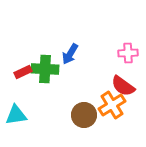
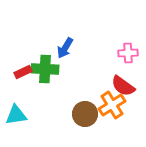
blue arrow: moved 5 px left, 6 px up
brown circle: moved 1 px right, 1 px up
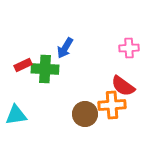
pink cross: moved 1 px right, 5 px up
red rectangle: moved 7 px up
orange cross: rotated 28 degrees clockwise
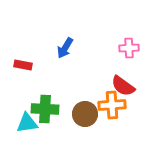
red rectangle: rotated 36 degrees clockwise
green cross: moved 40 px down
cyan triangle: moved 11 px right, 8 px down
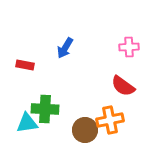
pink cross: moved 1 px up
red rectangle: moved 2 px right
orange cross: moved 2 px left, 15 px down; rotated 8 degrees counterclockwise
brown circle: moved 16 px down
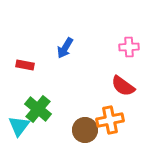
green cross: moved 7 px left; rotated 36 degrees clockwise
cyan triangle: moved 8 px left, 3 px down; rotated 45 degrees counterclockwise
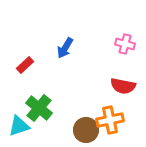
pink cross: moved 4 px left, 3 px up; rotated 18 degrees clockwise
red rectangle: rotated 54 degrees counterclockwise
red semicircle: rotated 25 degrees counterclockwise
green cross: moved 1 px right, 1 px up
cyan triangle: rotated 35 degrees clockwise
brown circle: moved 1 px right
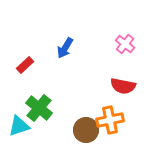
pink cross: rotated 24 degrees clockwise
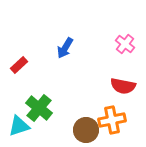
red rectangle: moved 6 px left
orange cross: moved 2 px right
